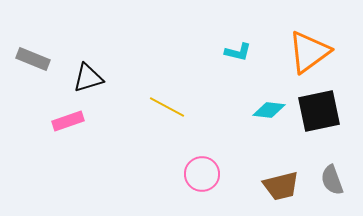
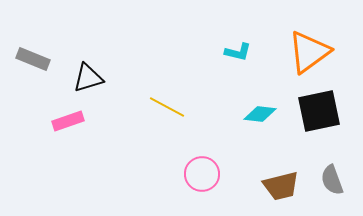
cyan diamond: moved 9 px left, 4 px down
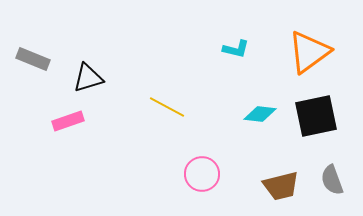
cyan L-shape: moved 2 px left, 3 px up
black square: moved 3 px left, 5 px down
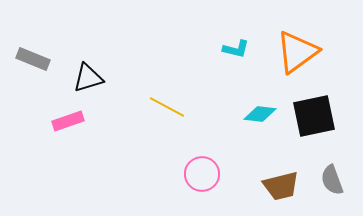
orange triangle: moved 12 px left
black square: moved 2 px left
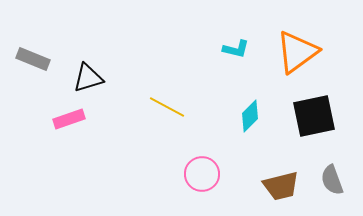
cyan diamond: moved 10 px left, 2 px down; rotated 52 degrees counterclockwise
pink rectangle: moved 1 px right, 2 px up
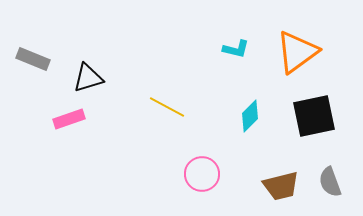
gray semicircle: moved 2 px left, 2 px down
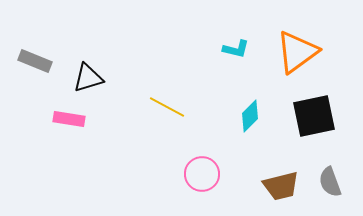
gray rectangle: moved 2 px right, 2 px down
pink rectangle: rotated 28 degrees clockwise
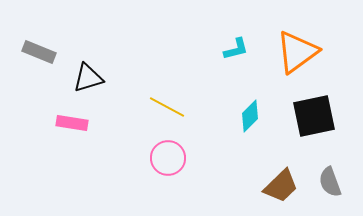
cyan L-shape: rotated 28 degrees counterclockwise
gray rectangle: moved 4 px right, 9 px up
pink rectangle: moved 3 px right, 4 px down
pink circle: moved 34 px left, 16 px up
brown trapezoid: rotated 30 degrees counterclockwise
